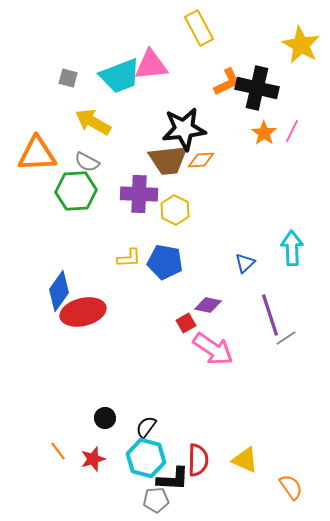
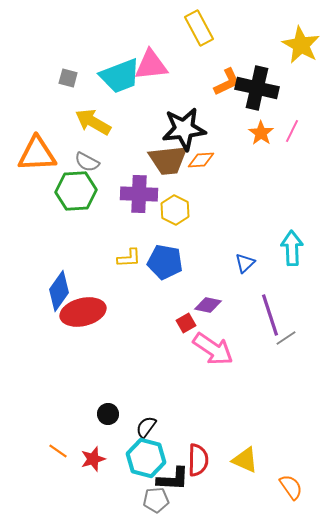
orange star: moved 3 px left
black circle: moved 3 px right, 4 px up
orange line: rotated 18 degrees counterclockwise
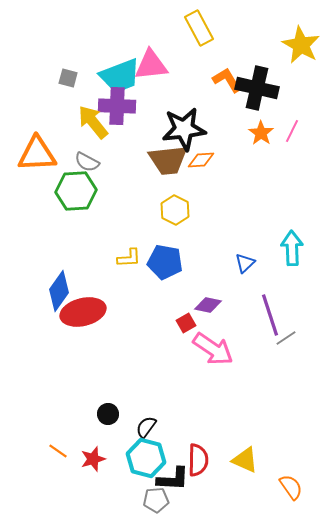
orange L-shape: moved 2 px up; rotated 96 degrees counterclockwise
yellow arrow: rotated 21 degrees clockwise
purple cross: moved 22 px left, 88 px up
